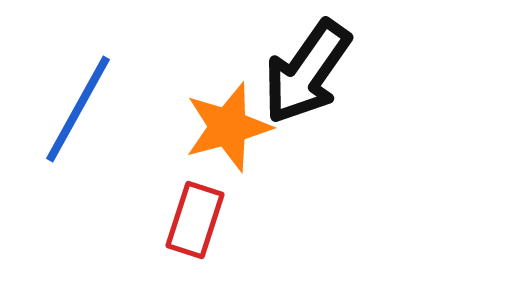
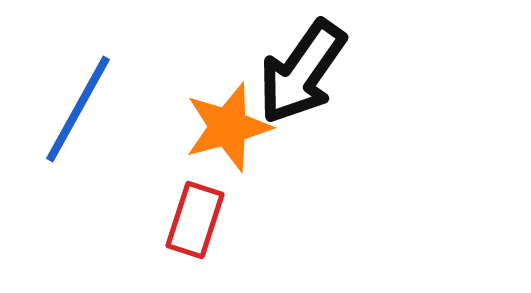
black arrow: moved 5 px left
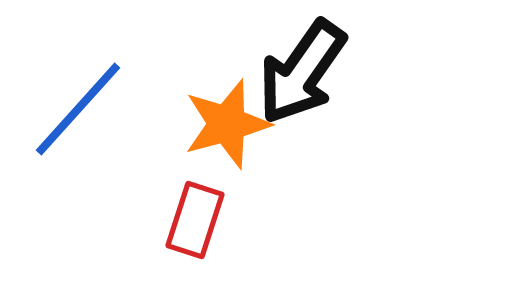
blue line: rotated 13 degrees clockwise
orange star: moved 1 px left, 3 px up
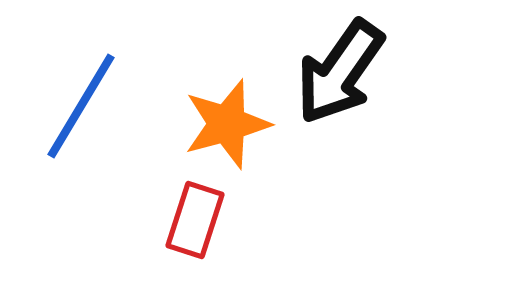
black arrow: moved 38 px right
blue line: moved 3 px right, 3 px up; rotated 11 degrees counterclockwise
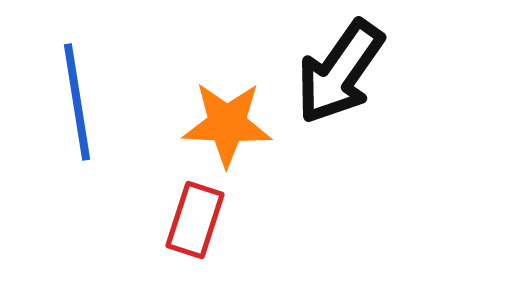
blue line: moved 4 px left, 4 px up; rotated 40 degrees counterclockwise
orange star: rotated 18 degrees clockwise
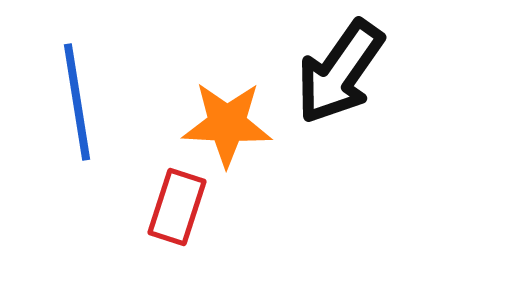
red rectangle: moved 18 px left, 13 px up
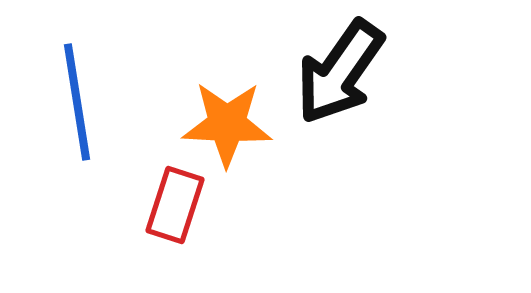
red rectangle: moved 2 px left, 2 px up
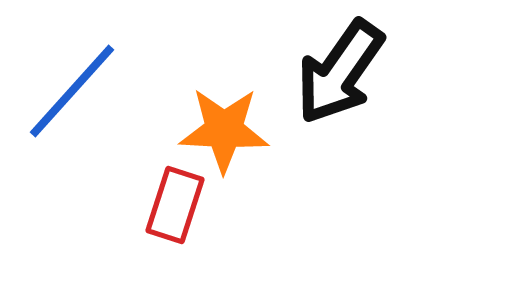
blue line: moved 5 px left, 11 px up; rotated 51 degrees clockwise
orange star: moved 3 px left, 6 px down
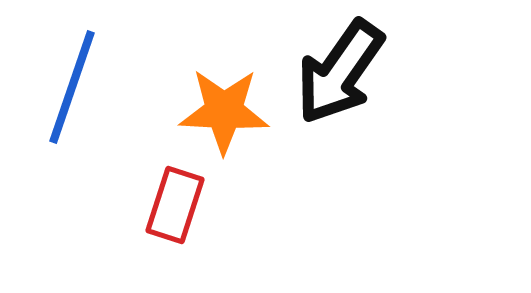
blue line: moved 4 px up; rotated 23 degrees counterclockwise
orange star: moved 19 px up
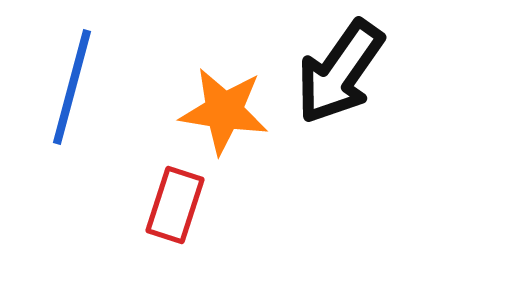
blue line: rotated 4 degrees counterclockwise
orange star: rotated 6 degrees clockwise
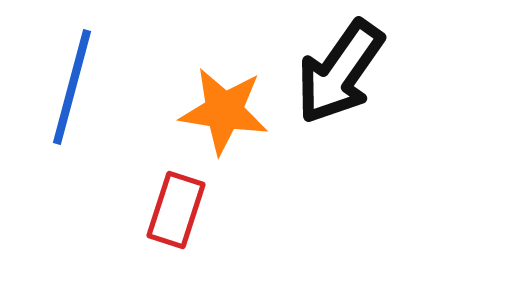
red rectangle: moved 1 px right, 5 px down
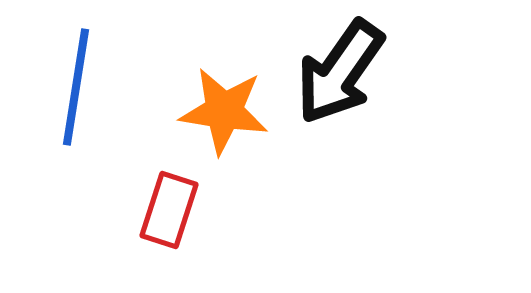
blue line: moved 4 px right; rotated 6 degrees counterclockwise
red rectangle: moved 7 px left
